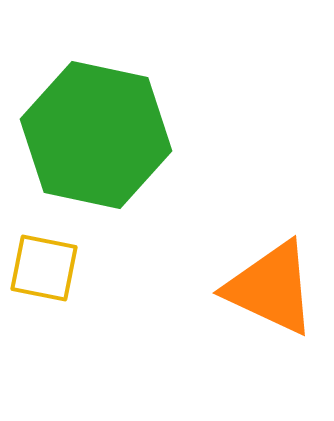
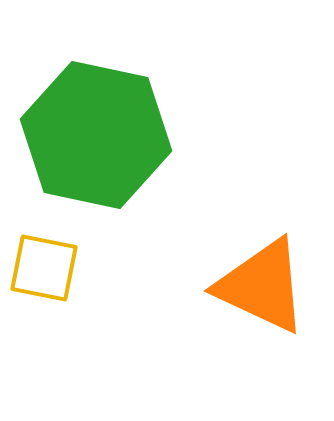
orange triangle: moved 9 px left, 2 px up
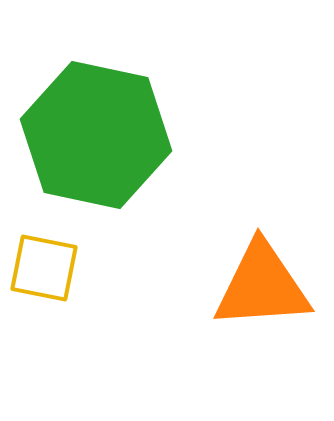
orange triangle: rotated 29 degrees counterclockwise
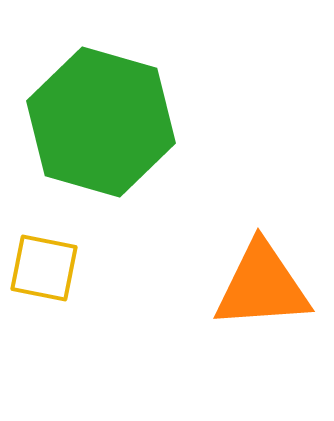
green hexagon: moved 5 px right, 13 px up; rotated 4 degrees clockwise
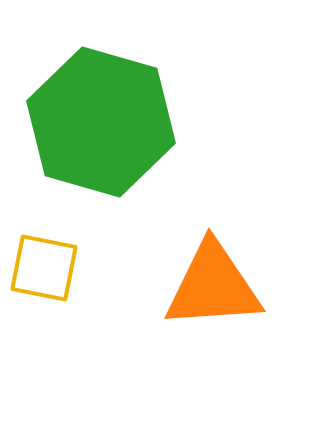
orange triangle: moved 49 px left
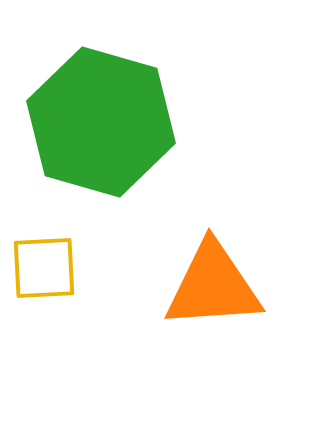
yellow square: rotated 14 degrees counterclockwise
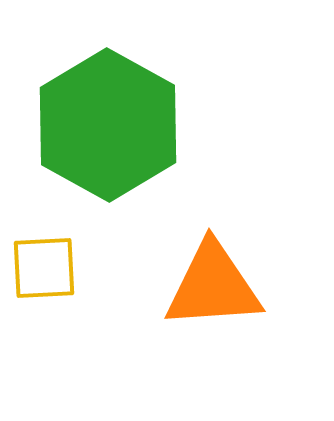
green hexagon: moved 7 px right, 3 px down; rotated 13 degrees clockwise
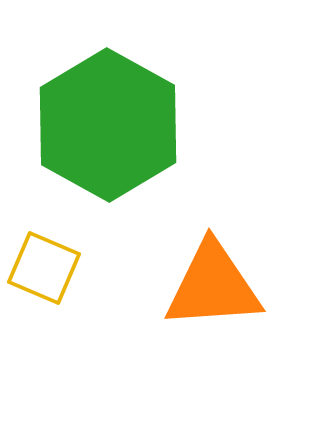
yellow square: rotated 26 degrees clockwise
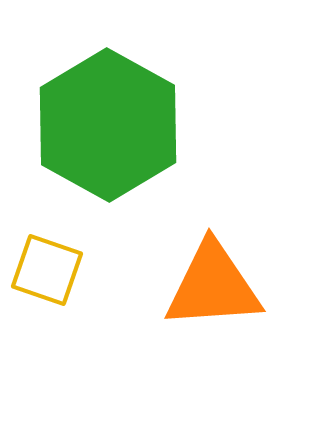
yellow square: moved 3 px right, 2 px down; rotated 4 degrees counterclockwise
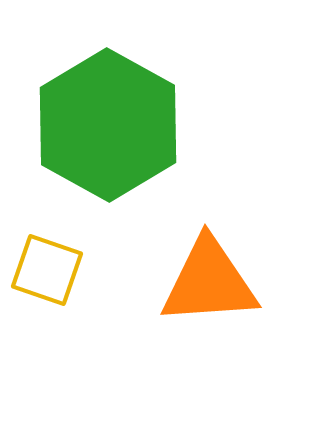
orange triangle: moved 4 px left, 4 px up
